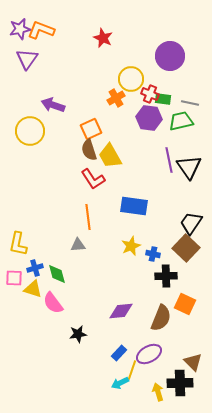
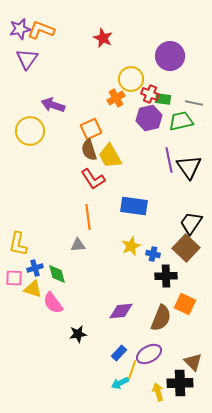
gray line at (190, 103): moved 4 px right
purple hexagon at (149, 118): rotated 20 degrees counterclockwise
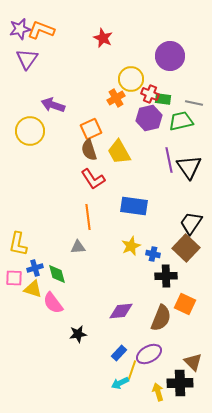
yellow trapezoid at (110, 156): moved 9 px right, 4 px up
gray triangle at (78, 245): moved 2 px down
